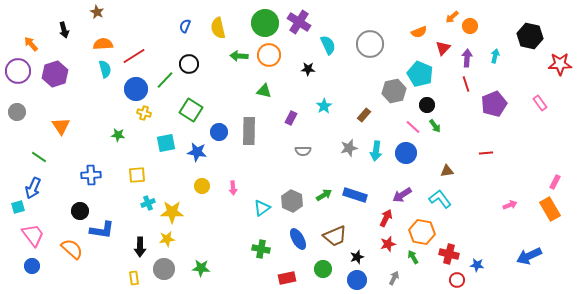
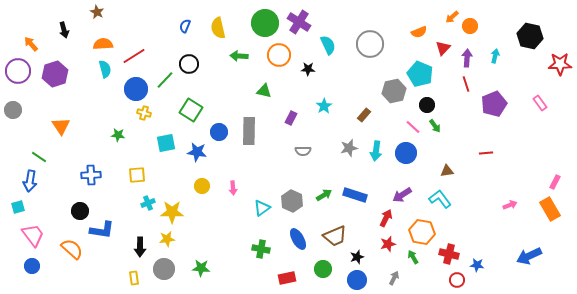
orange circle at (269, 55): moved 10 px right
gray circle at (17, 112): moved 4 px left, 2 px up
blue arrow at (33, 188): moved 3 px left, 7 px up; rotated 15 degrees counterclockwise
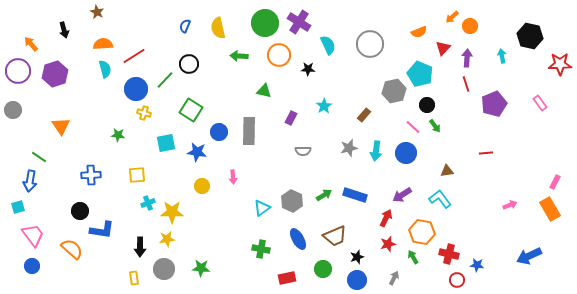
cyan arrow at (495, 56): moved 7 px right; rotated 24 degrees counterclockwise
pink arrow at (233, 188): moved 11 px up
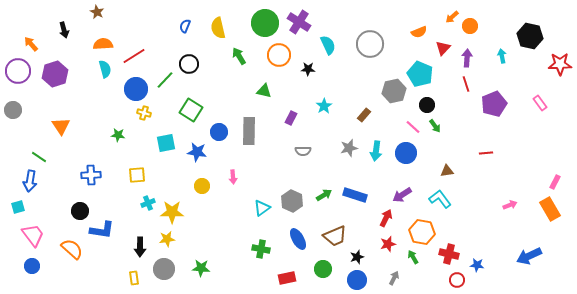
green arrow at (239, 56): rotated 54 degrees clockwise
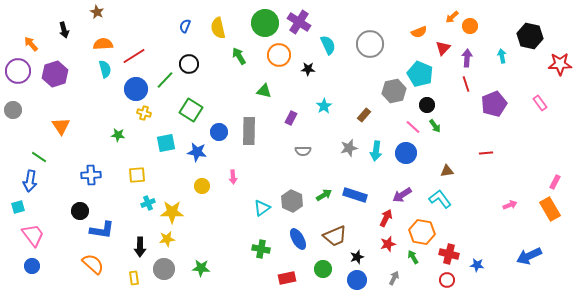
orange semicircle at (72, 249): moved 21 px right, 15 px down
red circle at (457, 280): moved 10 px left
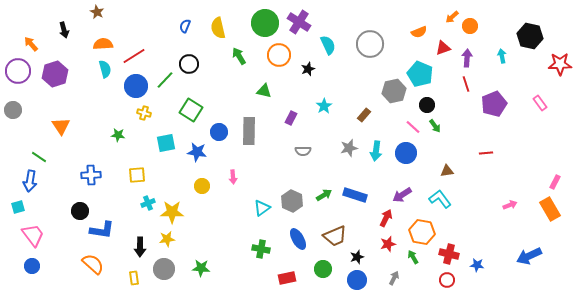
red triangle at (443, 48): rotated 28 degrees clockwise
black star at (308, 69): rotated 24 degrees counterclockwise
blue circle at (136, 89): moved 3 px up
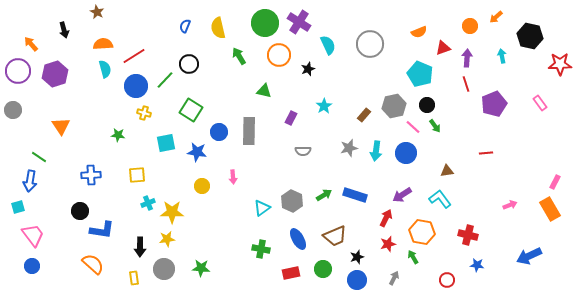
orange arrow at (452, 17): moved 44 px right
gray hexagon at (394, 91): moved 15 px down
red cross at (449, 254): moved 19 px right, 19 px up
red rectangle at (287, 278): moved 4 px right, 5 px up
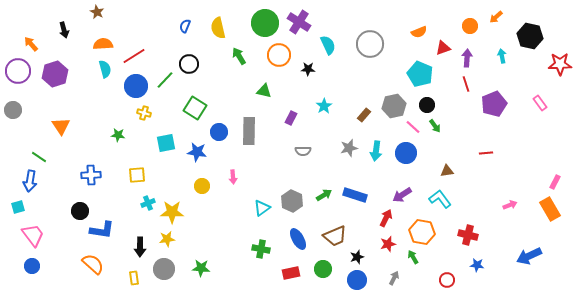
black star at (308, 69): rotated 24 degrees clockwise
green square at (191, 110): moved 4 px right, 2 px up
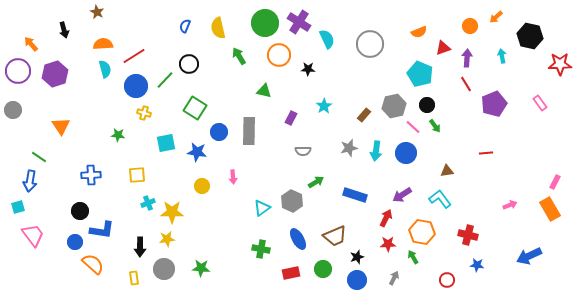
cyan semicircle at (328, 45): moved 1 px left, 6 px up
red line at (466, 84): rotated 14 degrees counterclockwise
green arrow at (324, 195): moved 8 px left, 13 px up
red star at (388, 244): rotated 14 degrees clockwise
blue circle at (32, 266): moved 43 px right, 24 px up
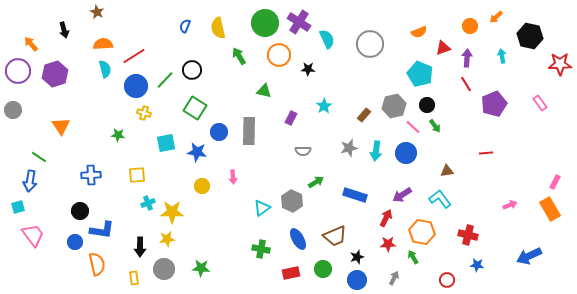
black circle at (189, 64): moved 3 px right, 6 px down
orange semicircle at (93, 264): moved 4 px right; rotated 35 degrees clockwise
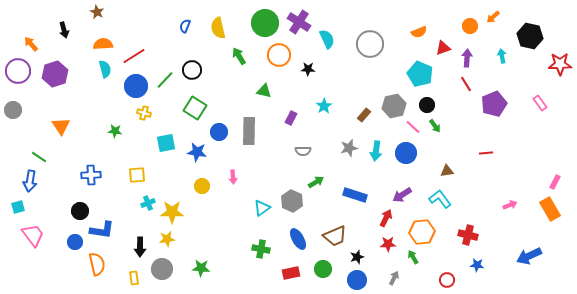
orange arrow at (496, 17): moved 3 px left
green star at (118, 135): moved 3 px left, 4 px up
orange hexagon at (422, 232): rotated 15 degrees counterclockwise
gray circle at (164, 269): moved 2 px left
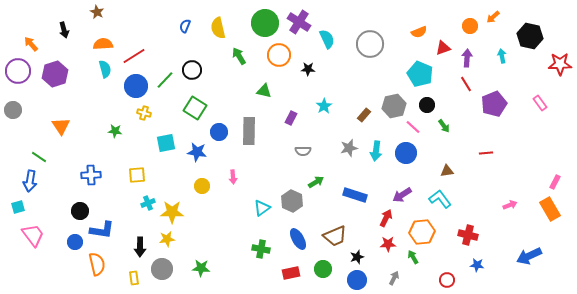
green arrow at (435, 126): moved 9 px right
